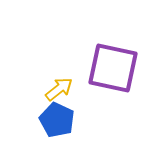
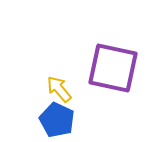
yellow arrow: rotated 92 degrees counterclockwise
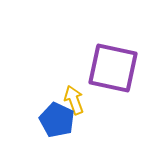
yellow arrow: moved 15 px right, 11 px down; rotated 20 degrees clockwise
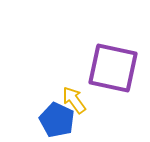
yellow arrow: rotated 16 degrees counterclockwise
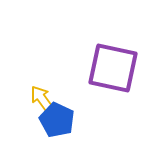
yellow arrow: moved 32 px left, 1 px up
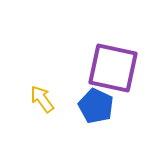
blue pentagon: moved 39 px right, 14 px up
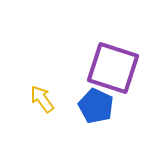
purple square: rotated 6 degrees clockwise
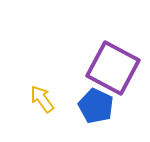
purple square: rotated 10 degrees clockwise
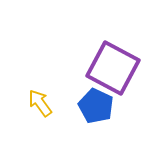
yellow arrow: moved 2 px left, 4 px down
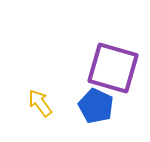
purple square: rotated 12 degrees counterclockwise
